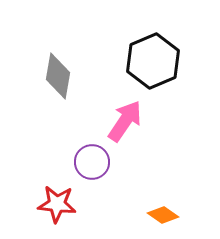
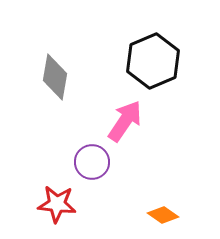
gray diamond: moved 3 px left, 1 px down
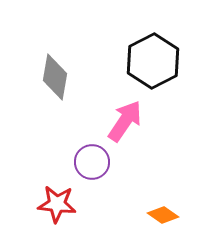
black hexagon: rotated 4 degrees counterclockwise
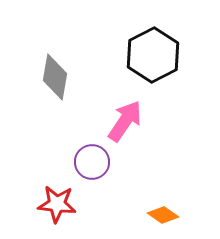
black hexagon: moved 6 px up
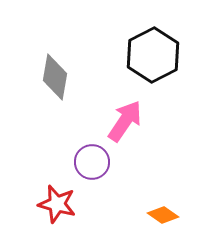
red star: rotated 9 degrees clockwise
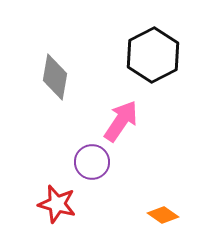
pink arrow: moved 4 px left
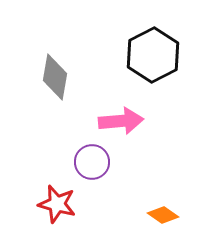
pink arrow: rotated 51 degrees clockwise
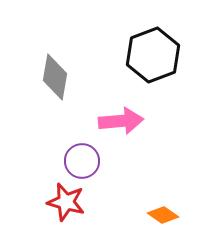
black hexagon: rotated 6 degrees clockwise
purple circle: moved 10 px left, 1 px up
red star: moved 9 px right, 2 px up
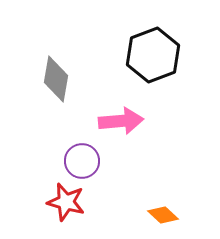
gray diamond: moved 1 px right, 2 px down
orange diamond: rotated 8 degrees clockwise
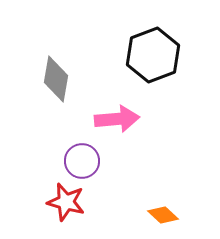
pink arrow: moved 4 px left, 2 px up
